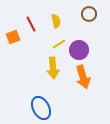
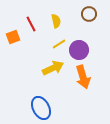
yellow arrow: rotated 110 degrees counterclockwise
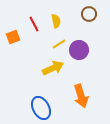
red line: moved 3 px right
orange arrow: moved 2 px left, 19 px down
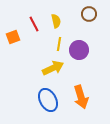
yellow line: rotated 48 degrees counterclockwise
orange arrow: moved 1 px down
blue ellipse: moved 7 px right, 8 px up
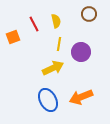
purple circle: moved 2 px right, 2 px down
orange arrow: rotated 85 degrees clockwise
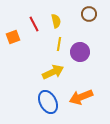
purple circle: moved 1 px left
yellow arrow: moved 4 px down
blue ellipse: moved 2 px down
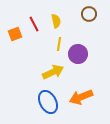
orange square: moved 2 px right, 3 px up
purple circle: moved 2 px left, 2 px down
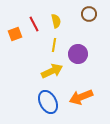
yellow line: moved 5 px left, 1 px down
yellow arrow: moved 1 px left, 1 px up
